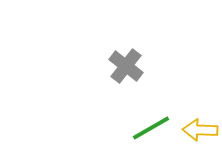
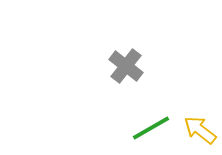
yellow arrow: rotated 36 degrees clockwise
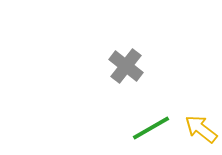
yellow arrow: moved 1 px right, 1 px up
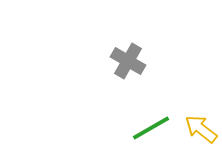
gray cross: moved 2 px right, 5 px up; rotated 8 degrees counterclockwise
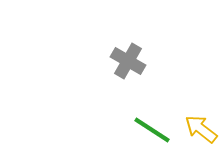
green line: moved 1 px right, 2 px down; rotated 63 degrees clockwise
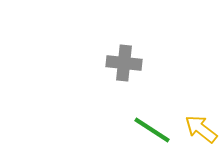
gray cross: moved 4 px left, 2 px down; rotated 24 degrees counterclockwise
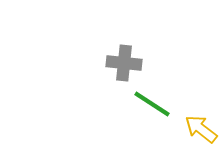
green line: moved 26 px up
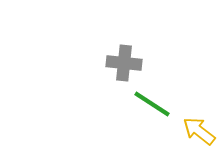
yellow arrow: moved 2 px left, 2 px down
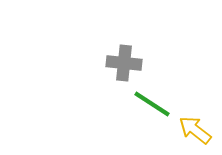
yellow arrow: moved 4 px left, 1 px up
